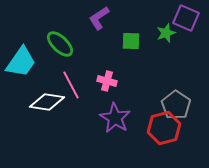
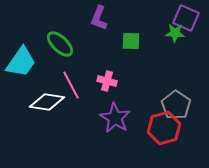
purple L-shape: rotated 35 degrees counterclockwise
green star: moved 9 px right; rotated 24 degrees clockwise
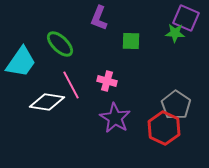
red hexagon: rotated 20 degrees counterclockwise
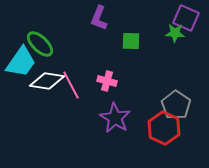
green ellipse: moved 20 px left
white diamond: moved 21 px up
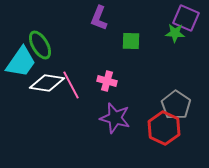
green ellipse: moved 1 px down; rotated 16 degrees clockwise
white diamond: moved 2 px down
purple star: rotated 16 degrees counterclockwise
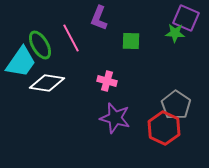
pink line: moved 47 px up
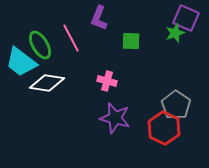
green star: rotated 24 degrees counterclockwise
cyan trapezoid: rotated 92 degrees clockwise
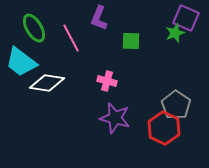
green ellipse: moved 6 px left, 17 px up
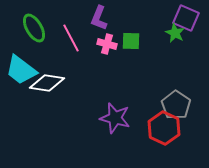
green star: rotated 24 degrees counterclockwise
cyan trapezoid: moved 8 px down
pink cross: moved 37 px up
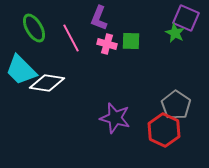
cyan trapezoid: rotated 8 degrees clockwise
red hexagon: moved 2 px down
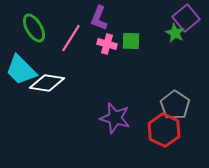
purple square: rotated 28 degrees clockwise
pink line: rotated 60 degrees clockwise
gray pentagon: moved 1 px left
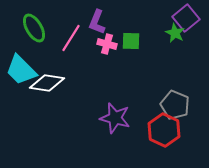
purple L-shape: moved 2 px left, 4 px down
gray pentagon: rotated 12 degrees counterclockwise
